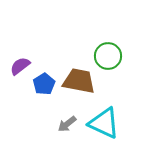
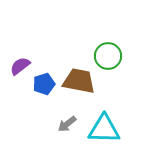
blue pentagon: rotated 15 degrees clockwise
cyan triangle: moved 6 px down; rotated 24 degrees counterclockwise
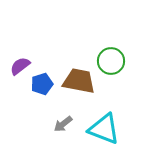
green circle: moved 3 px right, 5 px down
blue pentagon: moved 2 px left
gray arrow: moved 4 px left
cyan triangle: rotated 20 degrees clockwise
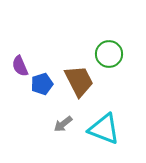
green circle: moved 2 px left, 7 px up
purple semicircle: rotated 75 degrees counterclockwise
brown trapezoid: rotated 52 degrees clockwise
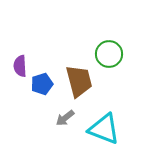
purple semicircle: rotated 20 degrees clockwise
brown trapezoid: rotated 12 degrees clockwise
gray arrow: moved 2 px right, 6 px up
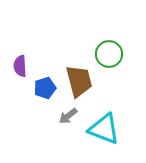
blue pentagon: moved 3 px right, 4 px down
gray arrow: moved 3 px right, 2 px up
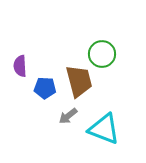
green circle: moved 7 px left
blue pentagon: rotated 20 degrees clockwise
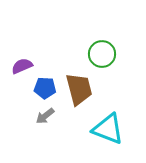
purple semicircle: moved 2 px right; rotated 70 degrees clockwise
brown trapezoid: moved 8 px down
gray arrow: moved 23 px left
cyan triangle: moved 4 px right
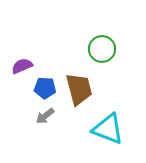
green circle: moved 5 px up
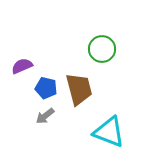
blue pentagon: moved 1 px right; rotated 10 degrees clockwise
cyan triangle: moved 1 px right, 3 px down
